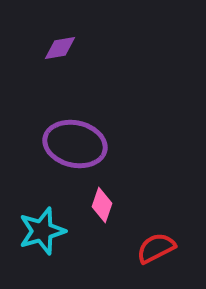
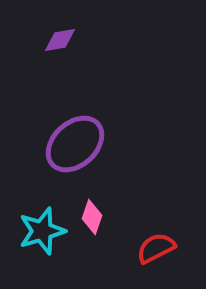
purple diamond: moved 8 px up
purple ellipse: rotated 56 degrees counterclockwise
pink diamond: moved 10 px left, 12 px down
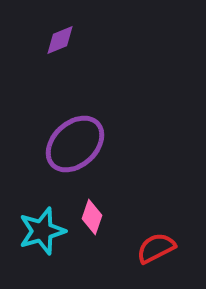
purple diamond: rotated 12 degrees counterclockwise
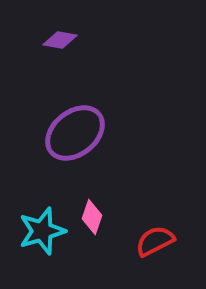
purple diamond: rotated 32 degrees clockwise
purple ellipse: moved 11 px up; rotated 4 degrees clockwise
red semicircle: moved 1 px left, 7 px up
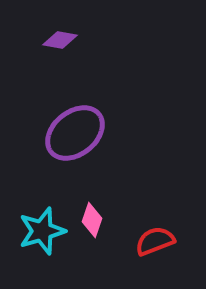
pink diamond: moved 3 px down
red semicircle: rotated 6 degrees clockwise
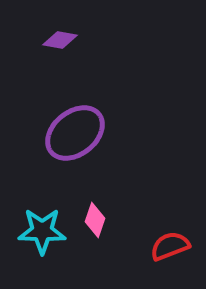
pink diamond: moved 3 px right
cyan star: rotated 18 degrees clockwise
red semicircle: moved 15 px right, 5 px down
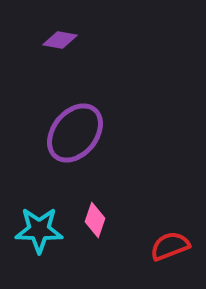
purple ellipse: rotated 12 degrees counterclockwise
cyan star: moved 3 px left, 1 px up
